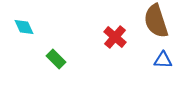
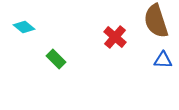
cyan diamond: rotated 25 degrees counterclockwise
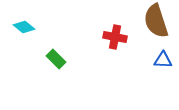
red cross: rotated 30 degrees counterclockwise
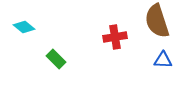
brown semicircle: moved 1 px right
red cross: rotated 20 degrees counterclockwise
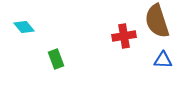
cyan diamond: rotated 10 degrees clockwise
red cross: moved 9 px right, 1 px up
green rectangle: rotated 24 degrees clockwise
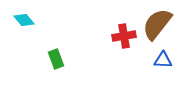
brown semicircle: moved 3 px down; rotated 56 degrees clockwise
cyan diamond: moved 7 px up
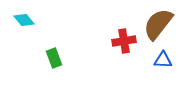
brown semicircle: moved 1 px right
red cross: moved 5 px down
green rectangle: moved 2 px left, 1 px up
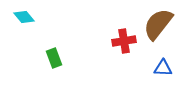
cyan diamond: moved 3 px up
blue triangle: moved 8 px down
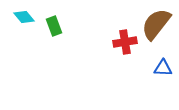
brown semicircle: moved 2 px left
red cross: moved 1 px right, 1 px down
green rectangle: moved 32 px up
